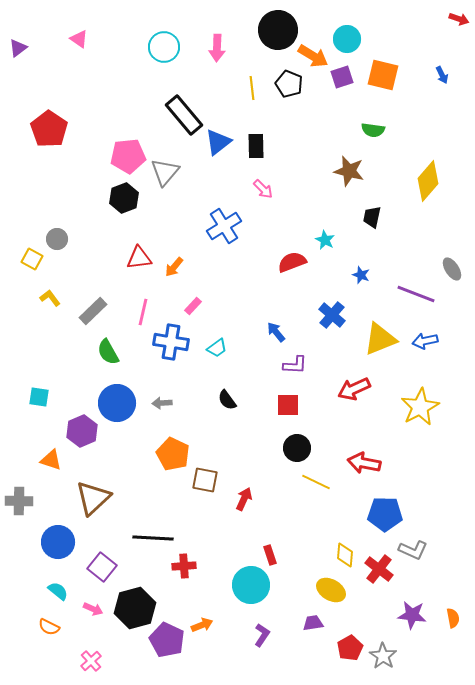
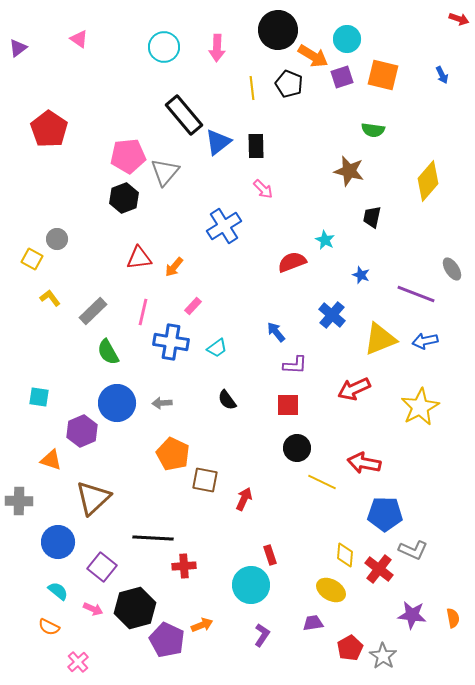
yellow line at (316, 482): moved 6 px right
pink cross at (91, 661): moved 13 px left, 1 px down
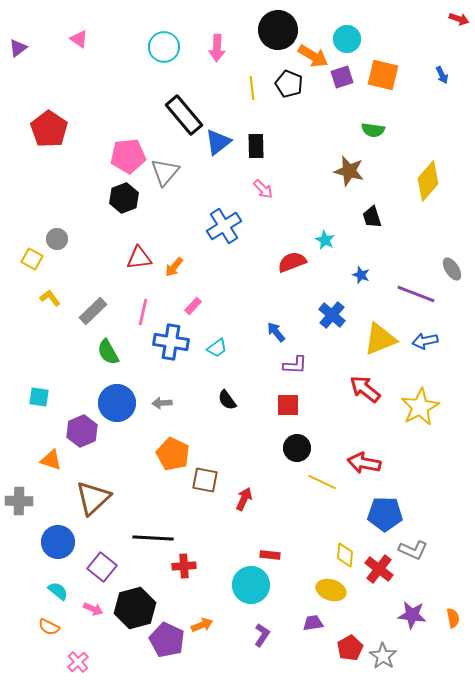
black trapezoid at (372, 217): rotated 30 degrees counterclockwise
red arrow at (354, 389): moved 11 px right; rotated 64 degrees clockwise
red rectangle at (270, 555): rotated 66 degrees counterclockwise
yellow ellipse at (331, 590): rotated 12 degrees counterclockwise
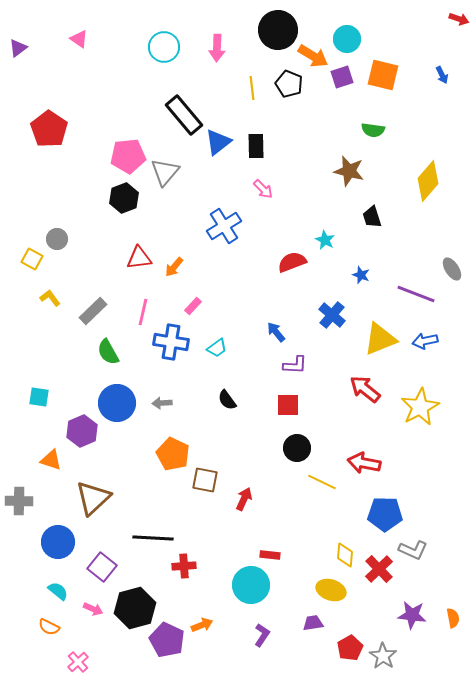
red cross at (379, 569): rotated 8 degrees clockwise
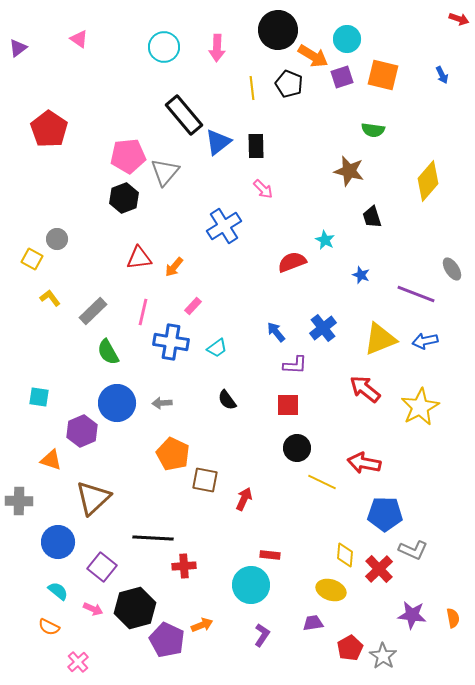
blue cross at (332, 315): moved 9 px left, 13 px down; rotated 12 degrees clockwise
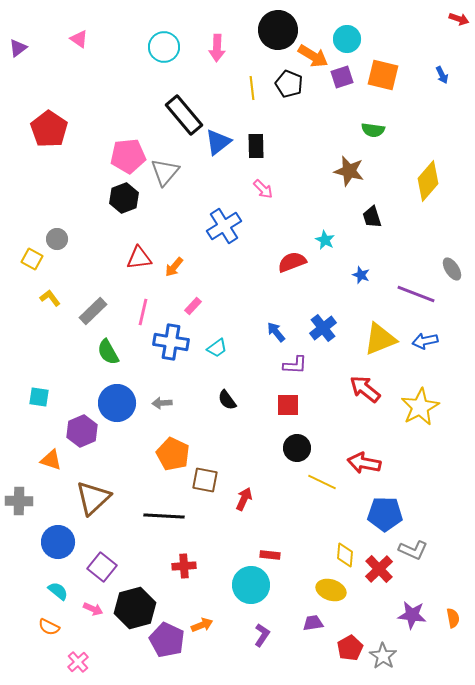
black line at (153, 538): moved 11 px right, 22 px up
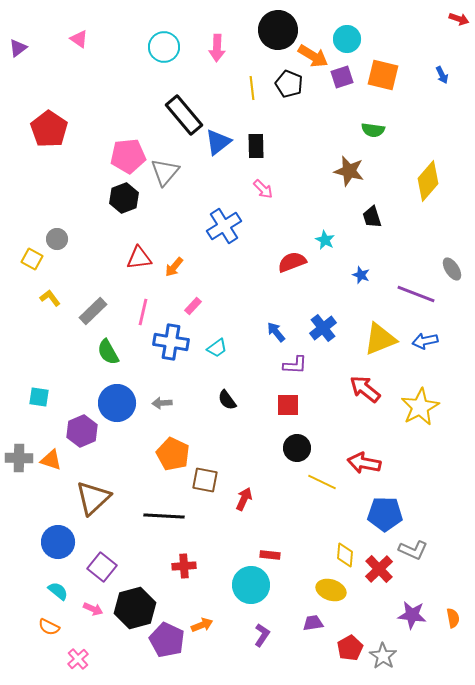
gray cross at (19, 501): moved 43 px up
pink cross at (78, 662): moved 3 px up
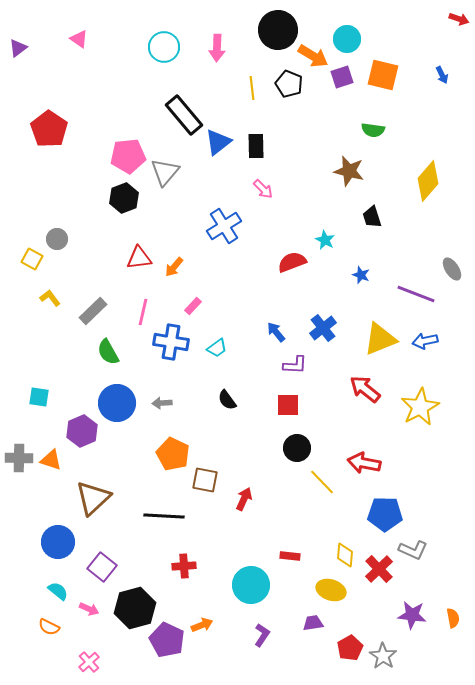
yellow line at (322, 482): rotated 20 degrees clockwise
red rectangle at (270, 555): moved 20 px right, 1 px down
pink arrow at (93, 609): moved 4 px left
pink cross at (78, 659): moved 11 px right, 3 px down
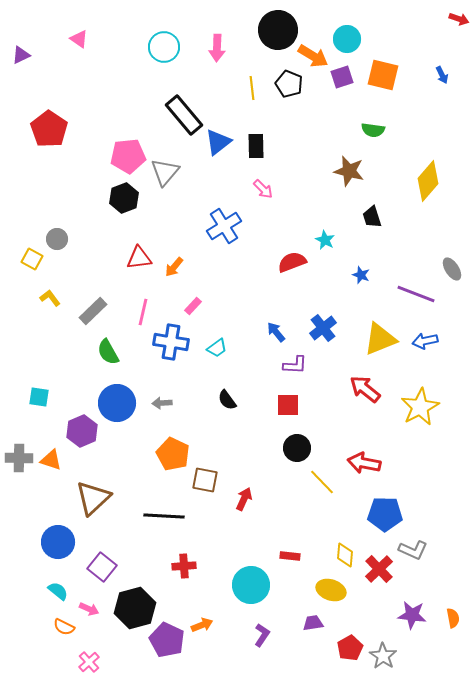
purple triangle at (18, 48): moved 3 px right, 7 px down; rotated 12 degrees clockwise
orange semicircle at (49, 627): moved 15 px right
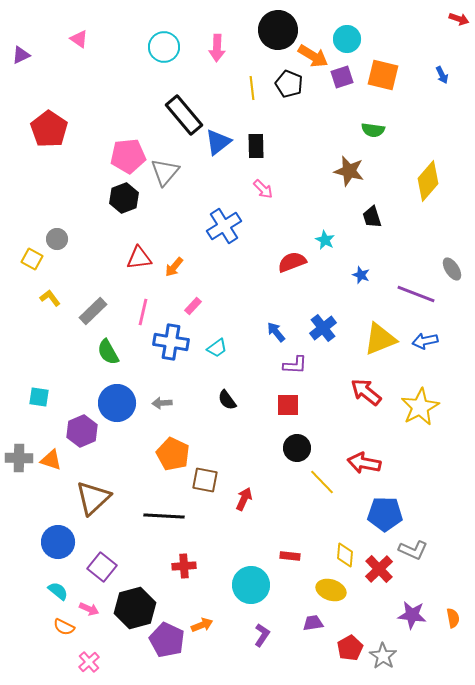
red arrow at (365, 389): moved 1 px right, 3 px down
